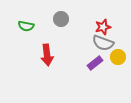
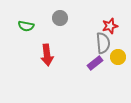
gray circle: moved 1 px left, 1 px up
red star: moved 7 px right, 1 px up
gray semicircle: rotated 115 degrees counterclockwise
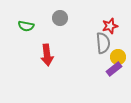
purple rectangle: moved 19 px right, 6 px down
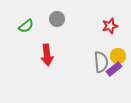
gray circle: moved 3 px left, 1 px down
green semicircle: rotated 49 degrees counterclockwise
gray semicircle: moved 2 px left, 19 px down
yellow circle: moved 1 px up
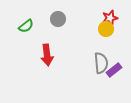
gray circle: moved 1 px right
red star: moved 8 px up
yellow circle: moved 12 px left, 27 px up
gray semicircle: moved 1 px down
purple rectangle: moved 1 px down
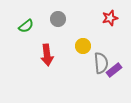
yellow circle: moved 23 px left, 17 px down
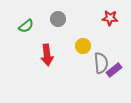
red star: rotated 21 degrees clockwise
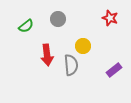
red star: rotated 14 degrees clockwise
gray semicircle: moved 30 px left, 2 px down
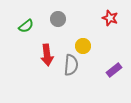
gray semicircle: rotated 10 degrees clockwise
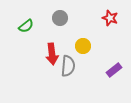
gray circle: moved 2 px right, 1 px up
red arrow: moved 5 px right, 1 px up
gray semicircle: moved 3 px left, 1 px down
